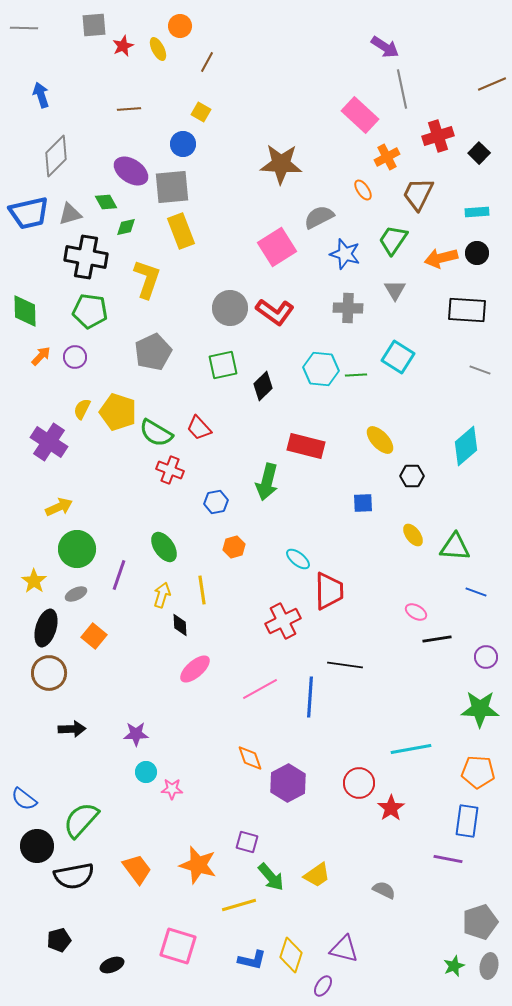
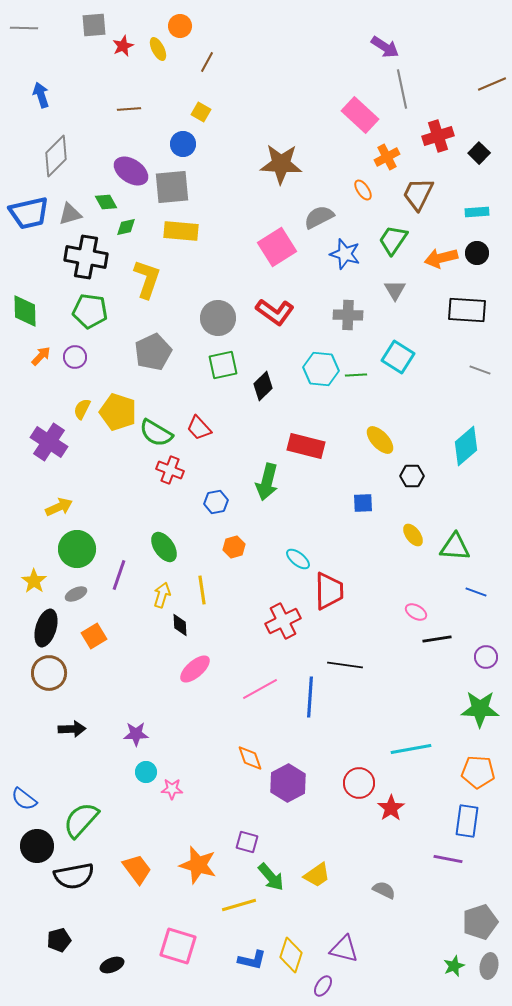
yellow rectangle at (181, 231): rotated 64 degrees counterclockwise
gray circle at (230, 308): moved 12 px left, 10 px down
gray cross at (348, 308): moved 7 px down
orange square at (94, 636): rotated 20 degrees clockwise
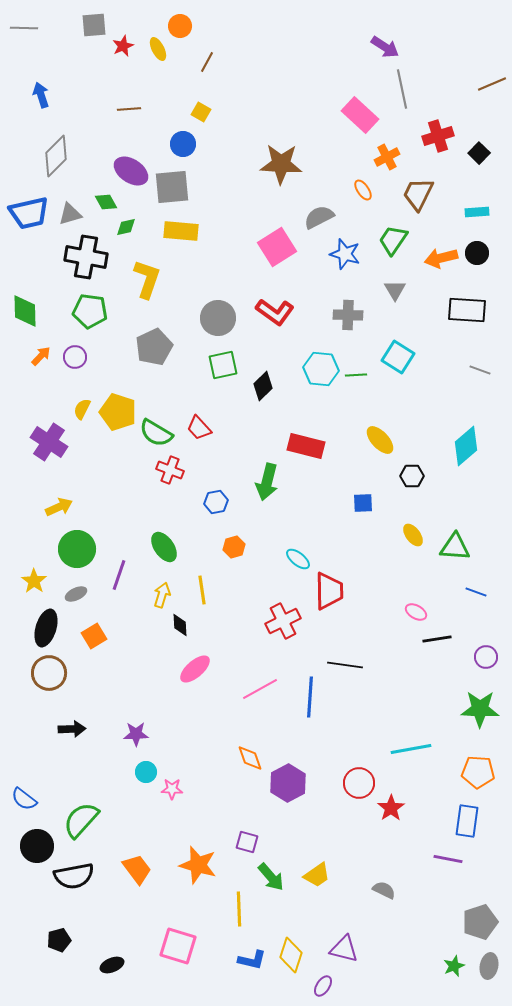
gray pentagon at (153, 352): moved 1 px right, 5 px up
yellow line at (239, 905): moved 4 px down; rotated 76 degrees counterclockwise
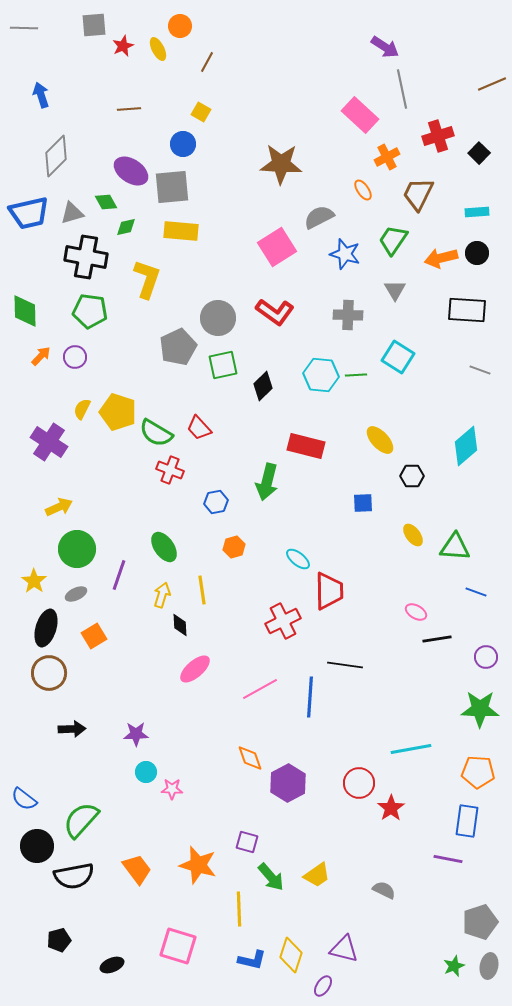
gray triangle at (70, 214): moved 2 px right, 1 px up
gray pentagon at (154, 347): moved 24 px right
cyan hexagon at (321, 369): moved 6 px down
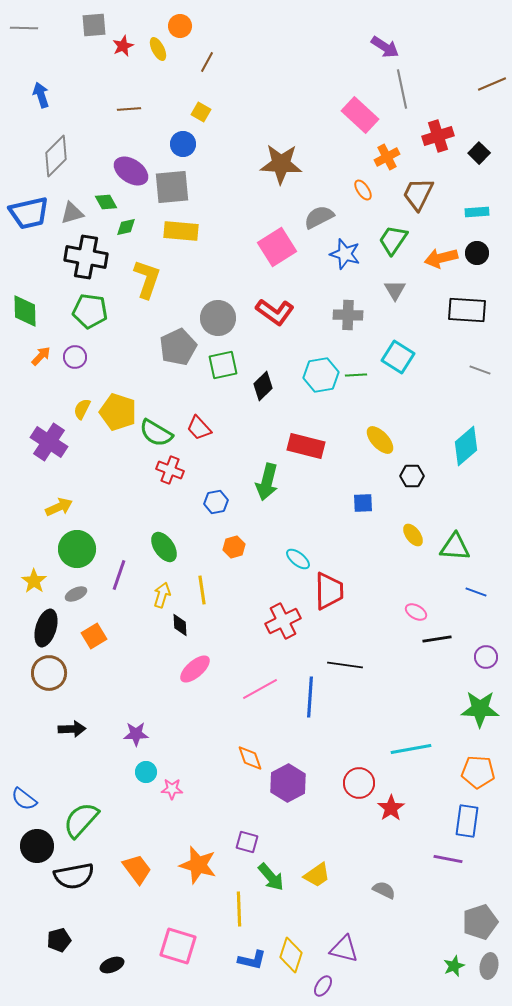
cyan hexagon at (321, 375): rotated 16 degrees counterclockwise
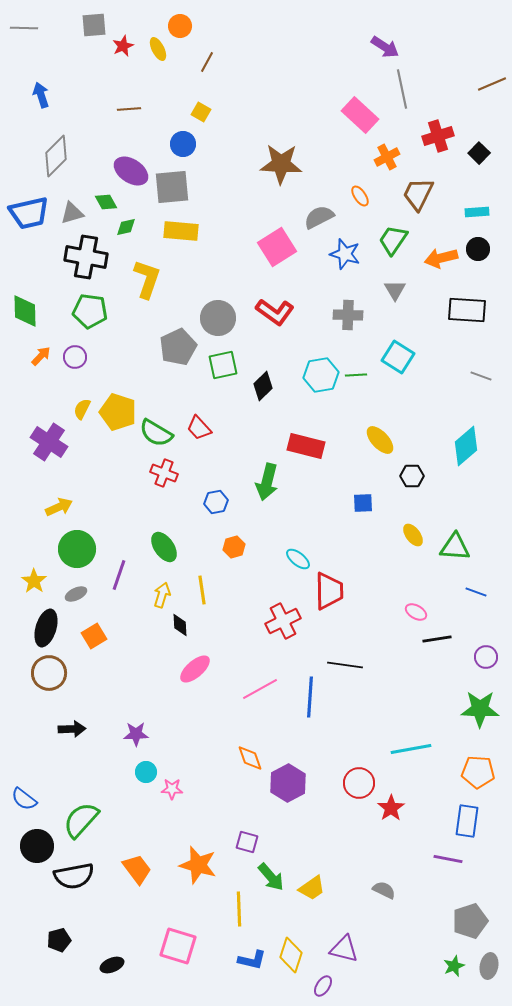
orange ellipse at (363, 190): moved 3 px left, 6 px down
black circle at (477, 253): moved 1 px right, 4 px up
gray line at (480, 370): moved 1 px right, 6 px down
red cross at (170, 470): moved 6 px left, 3 px down
yellow trapezoid at (317, 875): moved 5 px left, 13 px down
gray pentagon at (480, 922): moved 10 px left, 1 px up
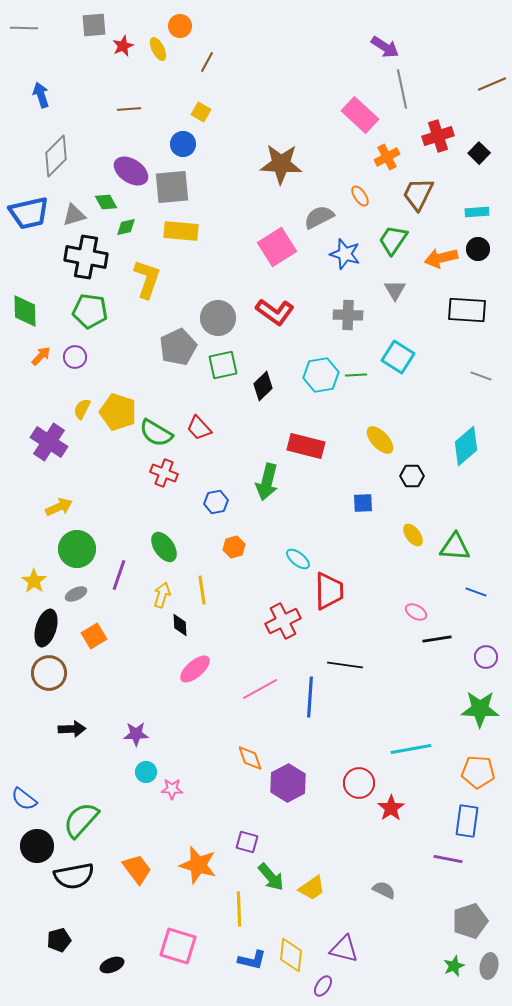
gray triangle at (72, 213): moved 2 px right, 2 px down
yellow diamond at (291, 955): rotated 12 degrees counterclockwise
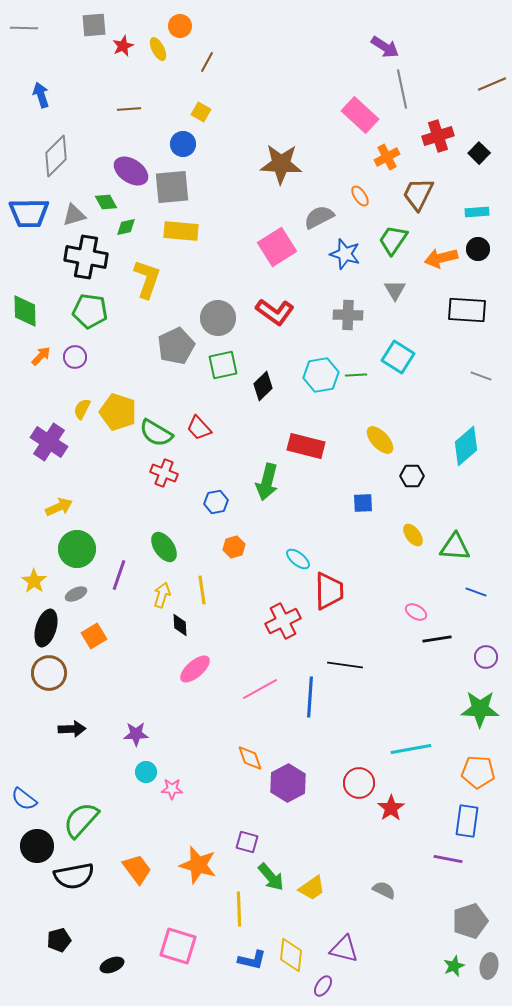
blue trapezoid at (29, 213): rotated 12 degrees clockwise
gray pentagon at (178, 347): moved 2 px left, 1 px up
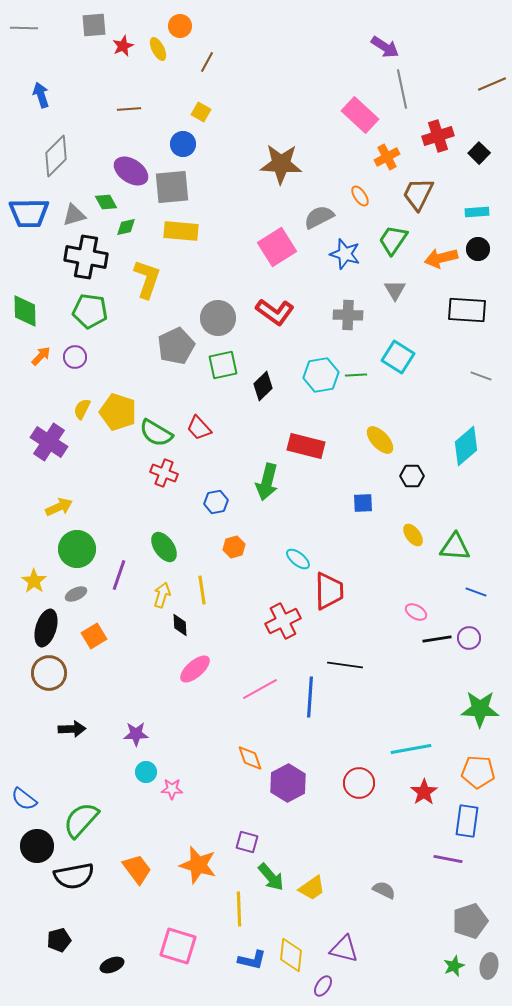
purple circle at (486, 657): moved 17 px left, 19 px up
red star at (391, 808): moved 33 px right, 16 px up
